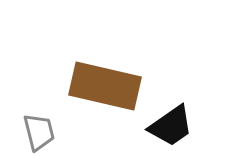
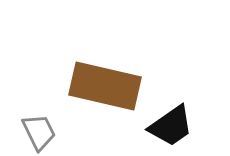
gray trapezoid: rotated 12 degrees counterclockwise
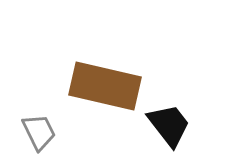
black trapezoid: moved 2 px left, 1 px up; rotated 93 degrees counterclockwise
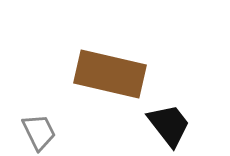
brown rectangle: moved 5 px right, 12 px up
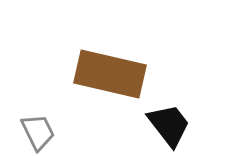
gray trapezoid: moved 1 px left
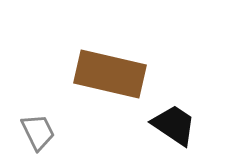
black trapezoid: moved 5 px right; rotated 18 degrees counterclockwise
